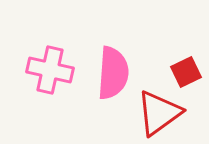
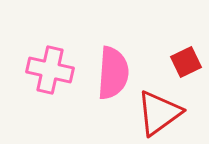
red square: moved 10 px up
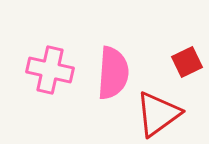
red square: moved 1 px right
red triangle: moved 1 px left, 1 px down
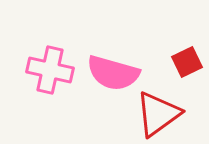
pink semicircle: rotated 102 degrees clockwise
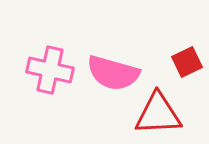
red triangle: rotated 33 degrees clockwise
